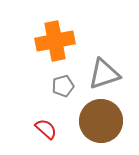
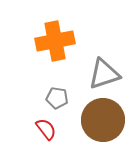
gray pentagon: moved 6 px left, 12 px down; rotated 25 degrees clockwise
brown circle: moved 2 px right, 1 px up
red semicircle: rotated 10 degrees clockwise
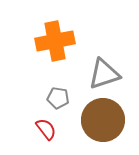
gray pentagon: moved 1 px right
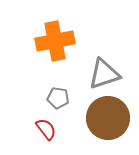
brown circle: moved 5 px right, 2 px up
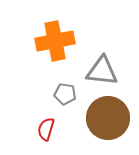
gray triangle: moved 2 px left, 3 px up; rotated 24 degrees clockwise
gray pentagon: moved 7 px right, 4 px up
red semicircle: rotated 125 degrees counterclockwise
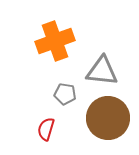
orange cross: rotated 9 degrees counterclockwise
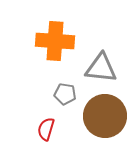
orange cross: rotated 24 degrees clockwise
gray triangle: moved 1 px left, 3 px up
brown circle: moved 3 px left, 2 px up
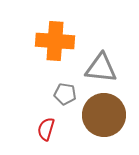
brown circle: moved 1 px left, 1 px up
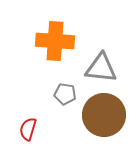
red semicircle: moved 18 px left
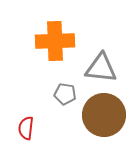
orange cross: rotated 6 degrees counterclockwise
red semicircle: moved 2 px left, 1 px up; rotated 10 degrees counterclockwise
